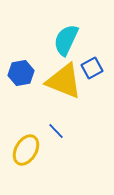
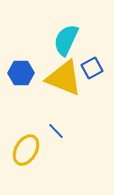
blue hexagon: rotated 10 degrees clockwise
yellow triangle: moved 3 px up
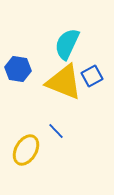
cyan semicircle: moved 1 px right, 4 px down
blue square: moved 8 px down
blue hexagon: moved 3 px left, 4 px up; rotated 10 degrees clockwise
yellow triangle: moved 4 px down
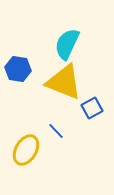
blue square: moved 32 px down
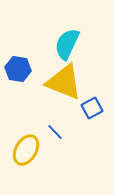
blue line: moved 1 px left, 1 px down
